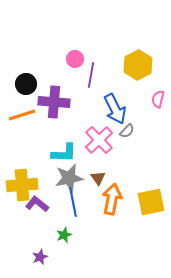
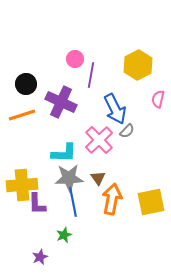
purple cross: moved 7 px right; rotated 20 degrees clockwise
gray star: rotated 8 degrees clockwise
purple L-shape: rotated 130 degrees counterclockwise
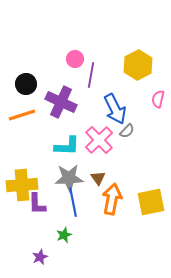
cyan L-shape: moved 3 px right, 7 px up
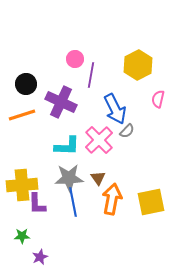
green star: moved 42 px left, 1 px down; rotated 21 degrees clockwise
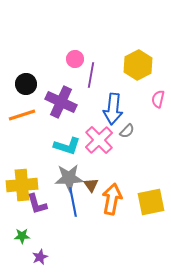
blue arrow: moved 2 px left; rotated 32 degrees clockwise
cyan L-shape: rotated 16 degrees clockwise
brown triangle: moved 7 px left, 7 px down
purple L-shape: rotated 15 degrees counterclockwise
